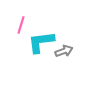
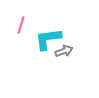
cyan L-shape: moved 7 px right, 3 px up
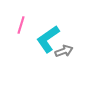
cyan L-shape: rotated 28 degrees counterclockwise
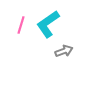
cyan L-shape: moved 15 px up
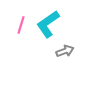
gray arrow: moved 1 px right
